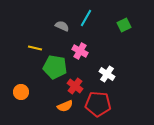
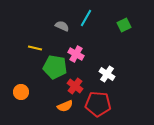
pink cross: moved 4 px left, 3 px down
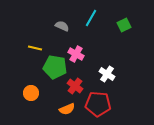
cyan line: moved 5 px right
orange circle: moved 10 px right, 1 px down
orange semicircle: moved 2 px right, 3 px down
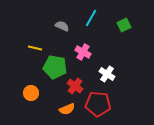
pink cross: moved 7 px right, 2 px up
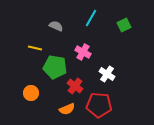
gray semicircle: moved 6 px left
red pentagon: moved 1 px right, 1 px down
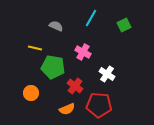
green pentagon: moved 2 px left
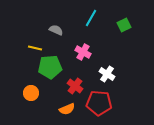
gray semicircle: moved 4 px down
green pentagon: moved 3 px left; rotated 15 degrees counterclockwise
red pentagon: moved 2 px up
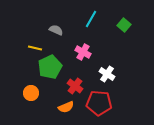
cyan line: moved 1 px down
green square: rotated 24 degrees counterclockwise
green pentagon: rotated 20 degrees counterclockwise
orange semicircle: moved 1 px left, 2 px up
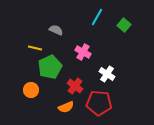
cyan line: moved 6 px right, 2 px up
orange circle: moved 3 px up
